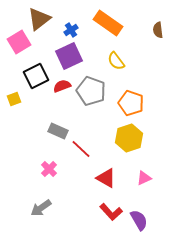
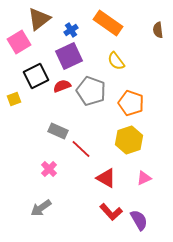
yellow hexagon: moved 2 px down
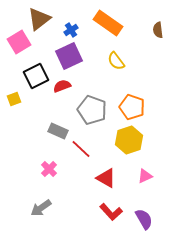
gray pentagon: moved 1 px right, 19 px down
orange pentagon: moved 1 px right, 4 px down
pink triangle: moved 1 px right, 2 px up
purple semicircle: moved 5 px right, 1 px up
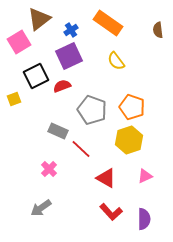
purple semicircle: rotated 30 degrees clockwise
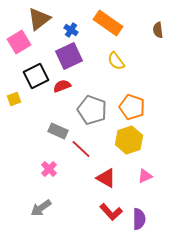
blue cross: rotated 24 degrees counterclockwise
purple semicircle: moved 5 px left
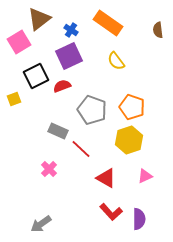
gray arrow: moved 16 px down
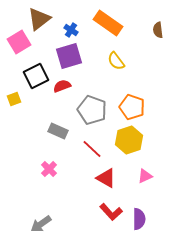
purple square: rotated 8 degrees clockwise
red line: moved 11 px right
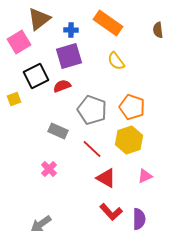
blue cross: rotated 32 degrees counterclockwise
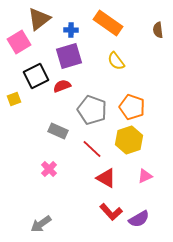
purple semicircle: rotated 60 degrees clockwise
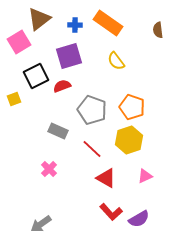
blue cross: moved 4 px right, 5 px up
